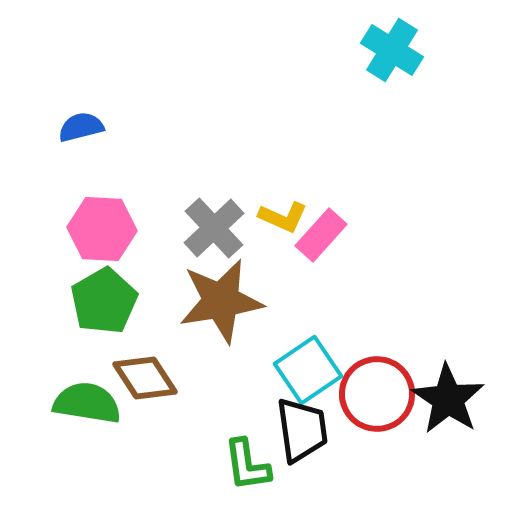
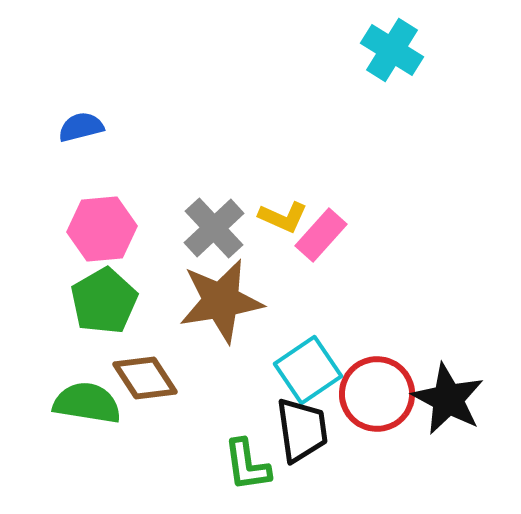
pink hexagon: rotated 8 degrees counterclockwise
black star: rotated 6 degrees counterclockwise
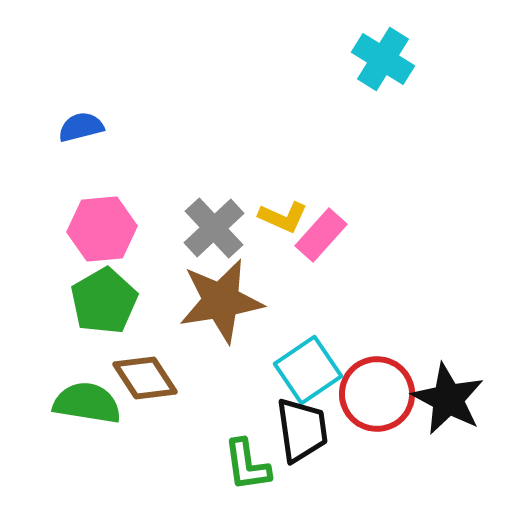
cyan cross: moved 9 px left, 9 px down
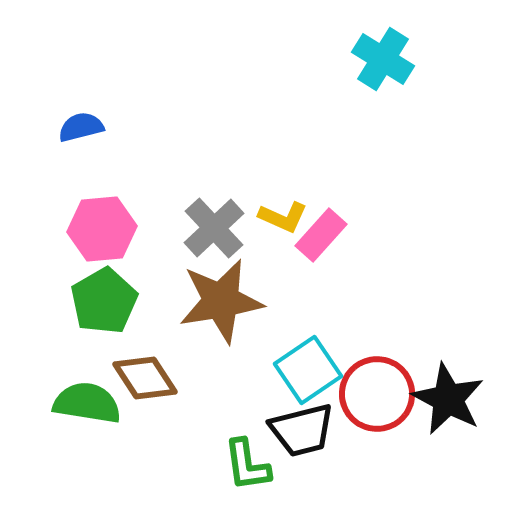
black trapezoid: rotated 84 degrees clockwise
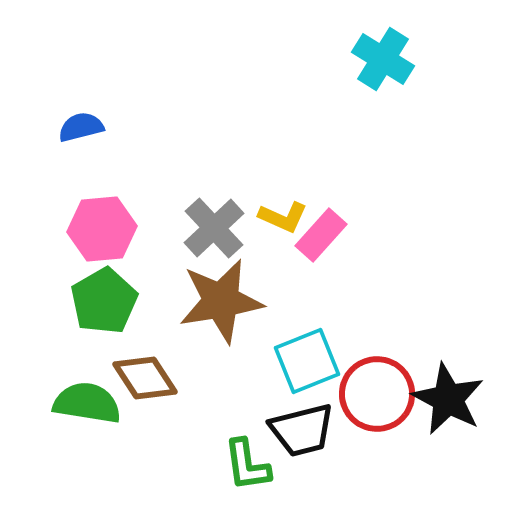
cyan square: moved 1 px left, 9 px up; rotated 12 degrees clockwise
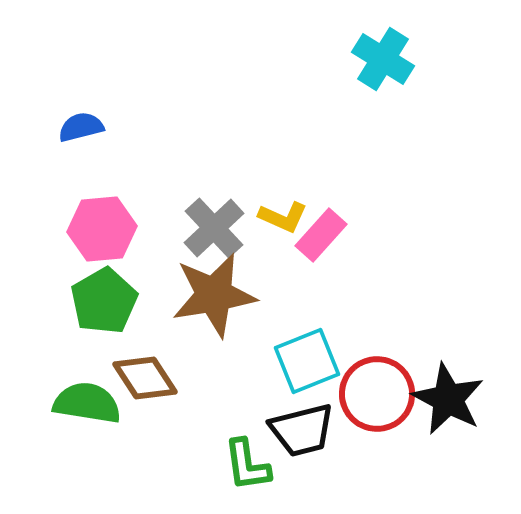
brown star: moved 7 px left, 6 px up
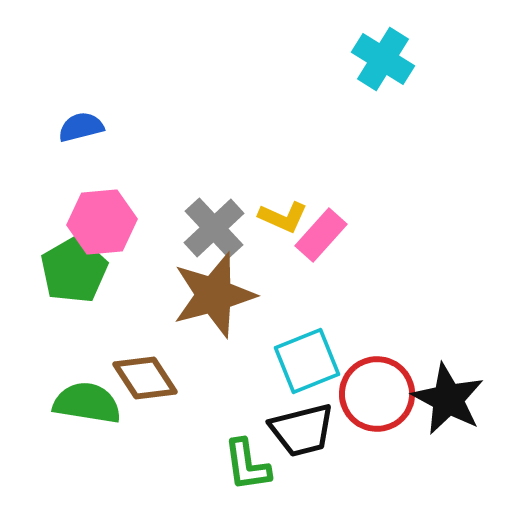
pink hexagon: moved 7 px up
brown star: rotated 6 degrees counterclockwise
green pentagon: moved 30 px left, 31 px up
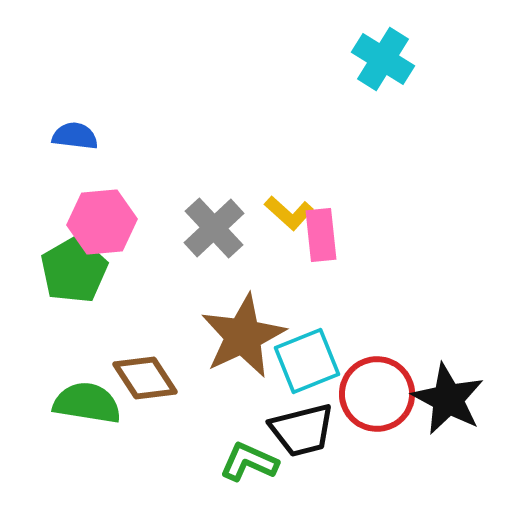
blue semicircle: moved 6 px left, 9 px down; rotated 21 degrees clockwise
yellow L-shape: moved 6 px right, 4 px up; rotated 18 degrees clockwise
pink rectangle: rotated 48 degrees counterclockwise
brown star: moved 29 px right, 41 px down; rotated 10 degrees counterclockwise
green L-shape: moved 2 px right, 3 px up; rotated 122 degrees clockwise
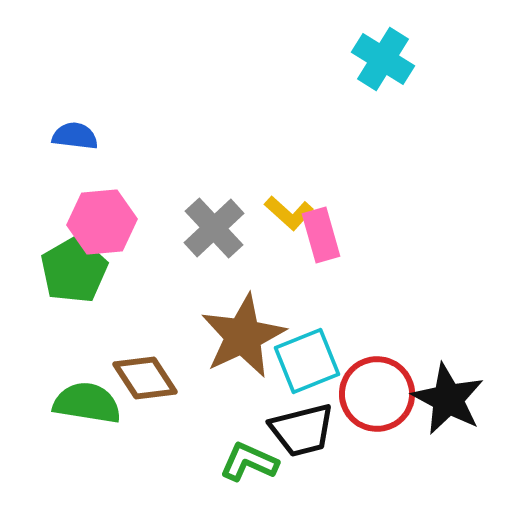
pink rectangle: rotated 10 degrees counterclockwise
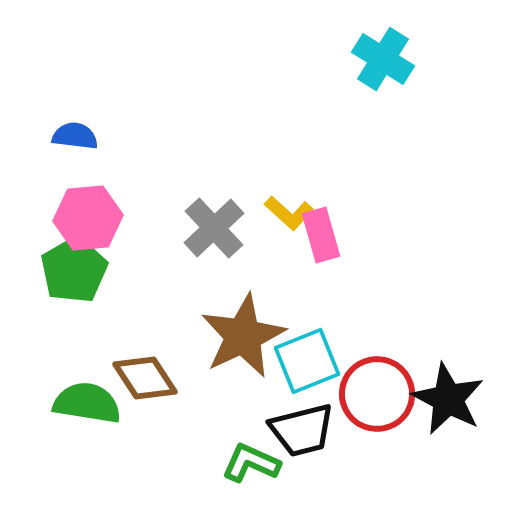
pink hexagon: moved 14 px left, 4 px up
green L-shape: moved 2 px right, 1 px down
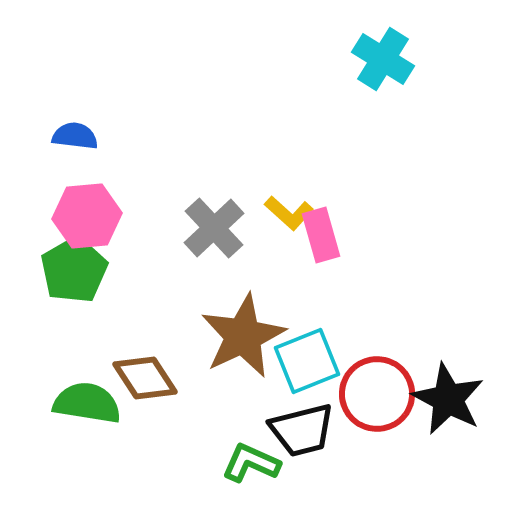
pink hexagon: moved 1 px left, 2 px up
